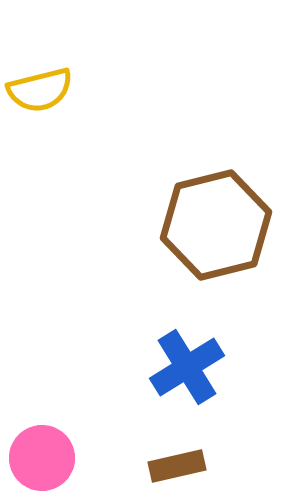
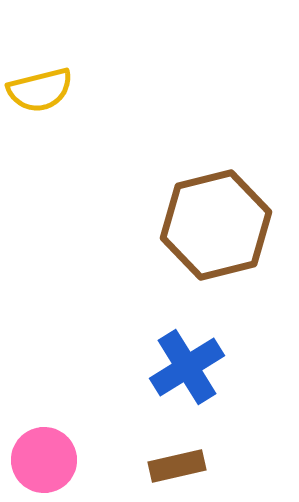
pink circle: moved 2 px right, 2 px down
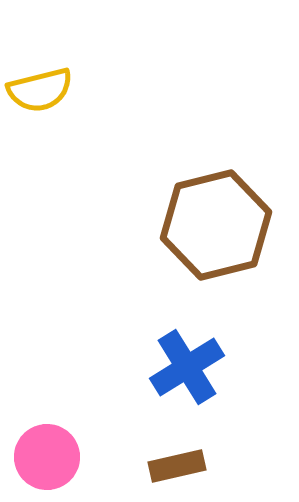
pink circle: moved 3 px right, 3 px up
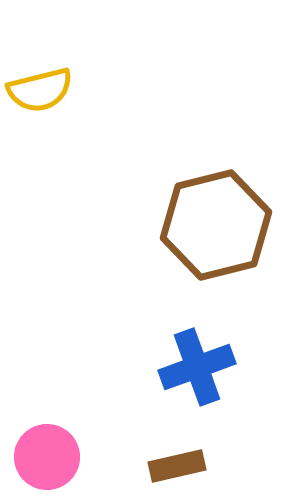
blue cross: moved 10 px right; rotated 12 degrees clockwise
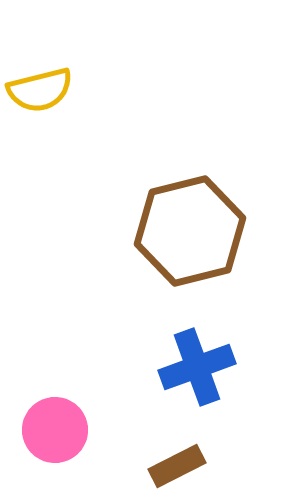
brown hexagon: moved 26 px left, 6 px down
pink circle: moved 8 px right, 27 px up
brown rectangle: rotated 14 degrees counterclockwise
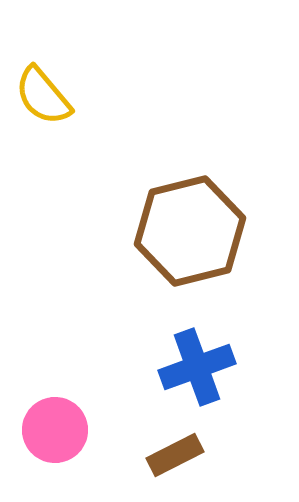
yellow semicircle: moved 3 px right, 6 px down; rotated 64 degrees clockwise
brown rectangle: moved 2 px left, 11 px up
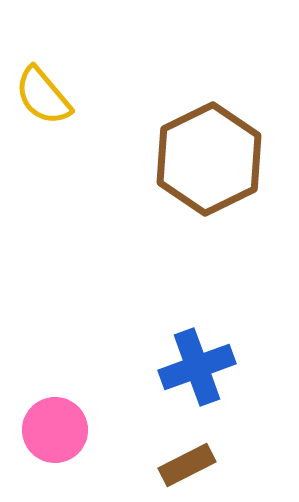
brown hexagon: moved 19 px right, 72 px up; rotated 12 degrees counterclockwise
brown rectangle: moved 12 px right, 10 px down
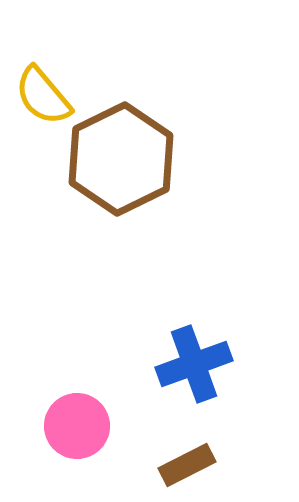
brown hexagon: moved 88 px left
blue cross: moved 3 px left, 3 px up
pink circle: moved 22 px right, 4 px up
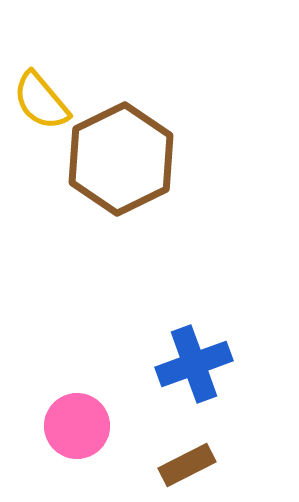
yellow semicircle: moved 2 px left, 5 px down
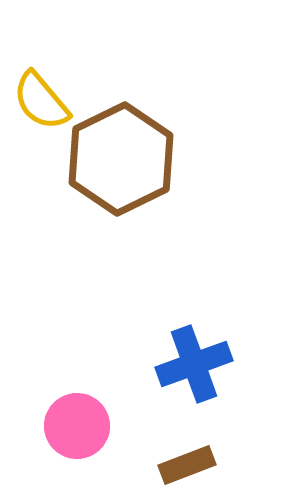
brown rectangle: rotated 6 degrees clockwise
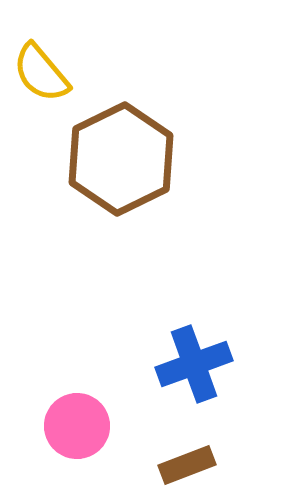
yellow semicircle: moved 28 px up
